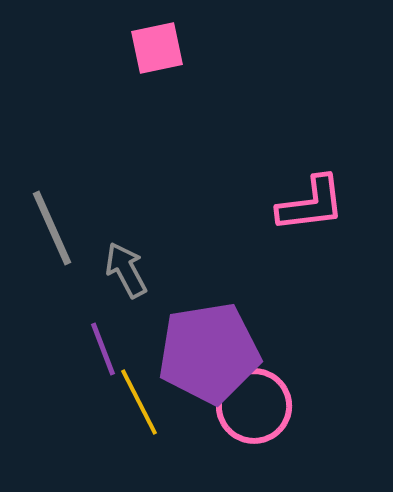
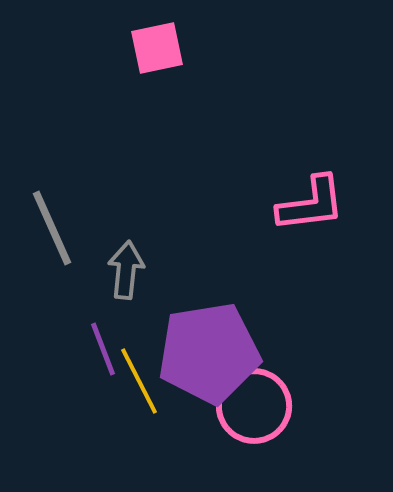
gray arrow: rotated 34 degrees clockwise
yellow line: moved 21 px up
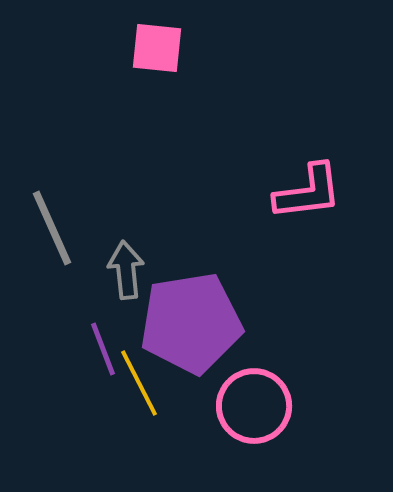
pink square: rotated 18 degrees clockwise
pink L-shape: moved 3 px left, 12 px up
gray arrow: rotated 12 degrees counterclockwise
purple pentagon: moved 18 px left, 30 px up
yellow line: moved 2 px down
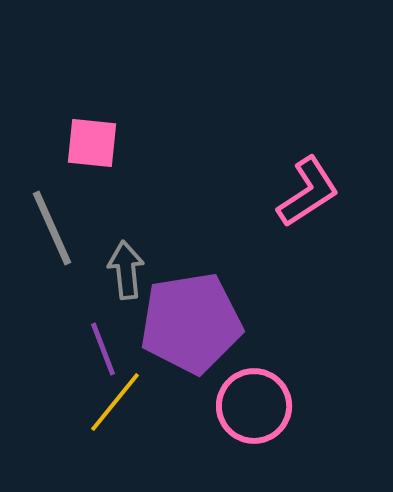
pink square: moved 65 px left, 95 px down
pink L-shape: rotated 26 degrees counterclockwise
yellow line: moved 24 px left, 19 px down; rotated 66 degrees clockwise
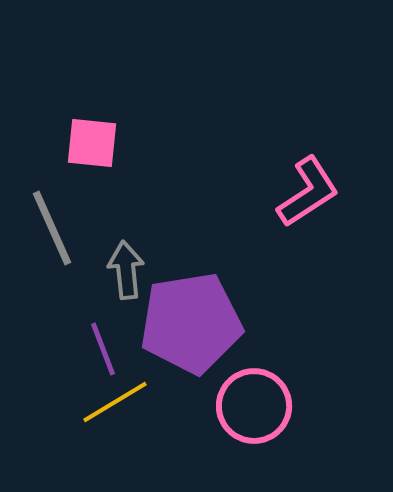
yellow line: rotated 20 degrees clockwise
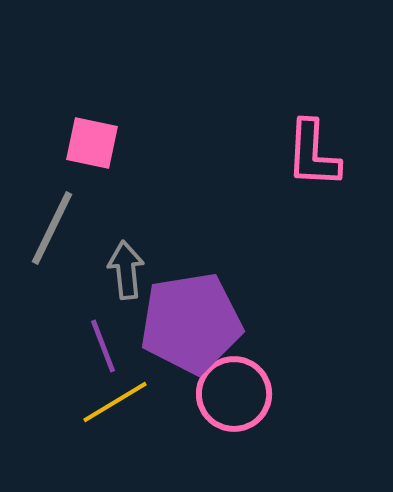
pink square: rotated 6 degrees clockwise
pink L-shape: moved 5 px right, 38 px up; rotated 126 degrees clockwise
gray line: rotated 50 degrees clockwise
purple line: moved 3 px up
pink circle: moved 20 px left, 12 px up
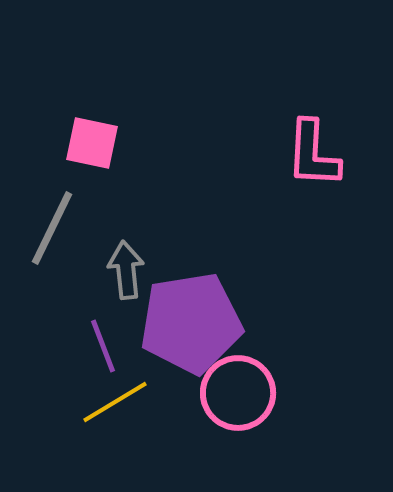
pink circle: moved 4 px right, 1 px up
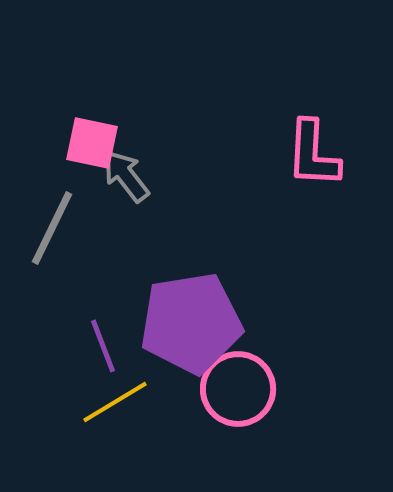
gray arrow: moved 94 px up; rotated 32 degrees counterclockwise
pink circle: moved 4 px up
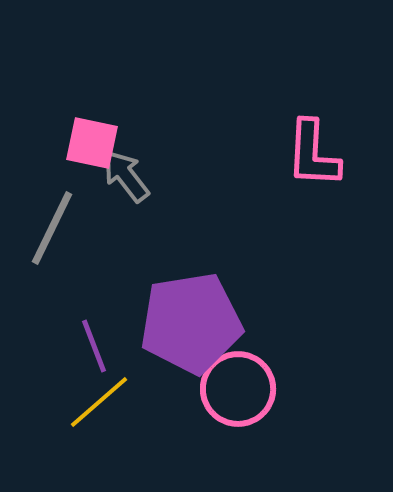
purple line: moved 9 px left
yellow line: moved 16 px left; rotated 10 degrees counterclockwise
